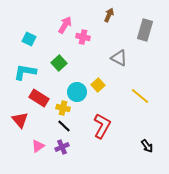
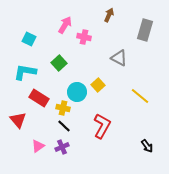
pink cross: moved 1 px right
red triangle: moved 2 px left
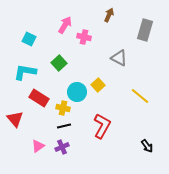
red triangle: moved 3 px left, 1 px up
black line: rotated 56 degrees counterclockwise
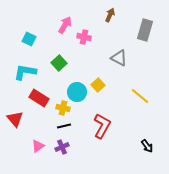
brown arrow: moved 1 px right
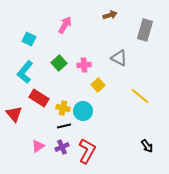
brown arrow: rotated 48 degrees clockwise
pink cross: moved 28 px down; rotated 16 degrees counterclockwise
cyan L-shape: rotated 60 degrees counterclockwise
cyan circle: moved 6 px right, 19 px down
red triangle: moved 1 px left, 5 px up
red L-shape: moved 15 px left, 25 px down
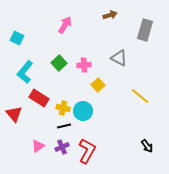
cyan square: moved 12 px left, 1 px up
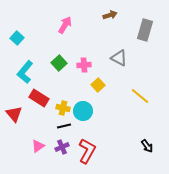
cyan square: rotated 16 degrees clockwise
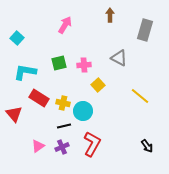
brown arrow: rotated 72 degrees counterclockwise
green square: rotated 28 degrees clockwise
cyan L-shape: rotated 60 degrees clockwise
yellow cross: moved 5 px up
red L-shape: moved 5 px right, 7 px up
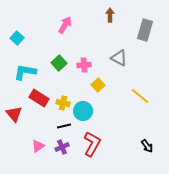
green square: rotated 28 degrees counterclockwise
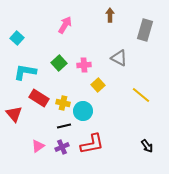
yellow line: moved 1 px right, 1 px up
red L-shape: rotated 50 degrees clockwise
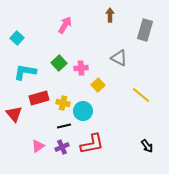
pink cross: moved 3 px left, 3 px down
red rectangle: rotated 48 degrees counterclockwise
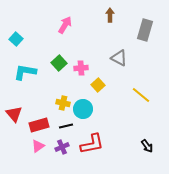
cyan square: moved 1 px left, 1 px down
red rectangle: moved 27 px down
cyan circle: moved 2 px up
black line: moved 2 px right
